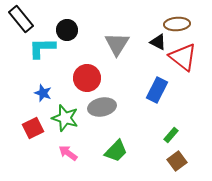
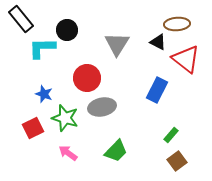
red triangle: moved 3 px right, 2 px down
blue star: moved 1 px right, 1 px down
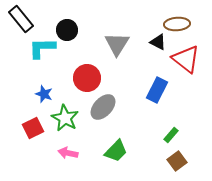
gray ellipse: moved 1 px right; rotated 36 degrees counterclockwise
green star: rotated 12 degrees clockwise
pink arrow: rotated 24 degrees counterclockwise
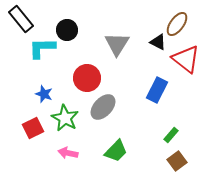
brown ellipse: rotated 50 degrees counterclockwise
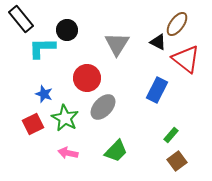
red square: moved 4 px up
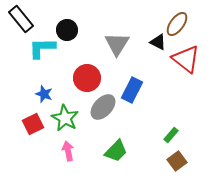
blue rectangle: moved 25 px left
pink arrow: moved 2 px up; rotated 66 degrees clockwise
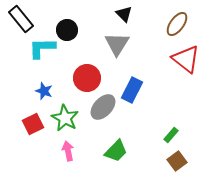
black triangle: moved 34 px left, 28 px up; rotated 18 degrees clockwise
blue star: moved 3 px up
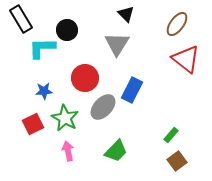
black triangle: moved 2 px right
black rectangle: rotated 8 degrees clockwise
red circle: moved 2 px left
blue star: rotated 24 degrees counterclockwise
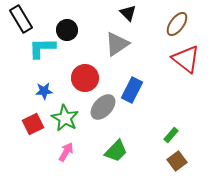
black triangle: moved 2 px right, 1 px up
gray triangle: rotated 24 degrees clockwise
pink arrow: moved 2 px left, 1 px down; rotated 42 degrees clockwise
